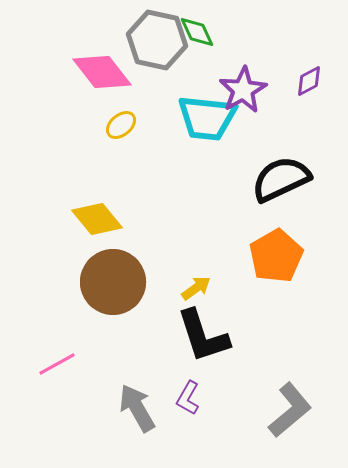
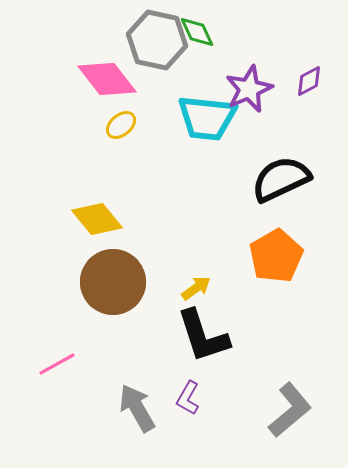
pink diamond: moved 5 px right, 7 px down
purple star: moved 6 px right, 1 px up; rotated 6 degrees clockwise
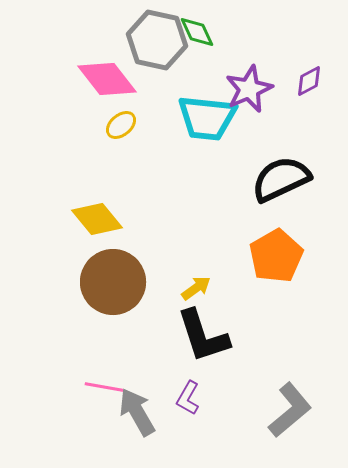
pink line: moved 47 px right, 23 px down; rotated 39 degrees clockwise
gray arrow: moved 4 px down
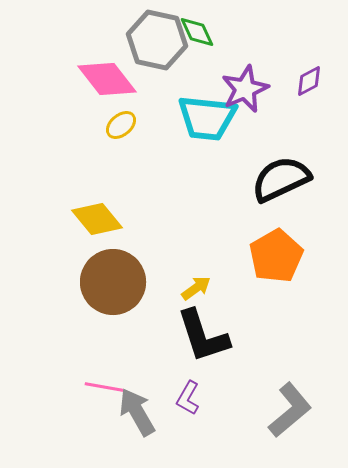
purple star: moved 4 px left
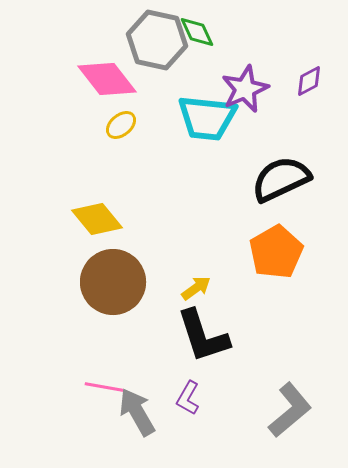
orange pentagon: moved 4 px up
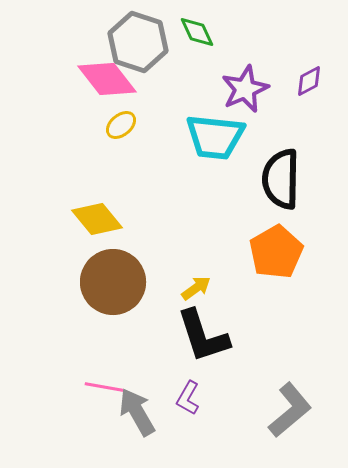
gray hexagon: moved 19 px left, 2 px down; rotated 6 degrees clockwise
cyan trapezoid: moved 8 px right, 19 px down
black semicircle: rotated 64 degrees counterclockwise
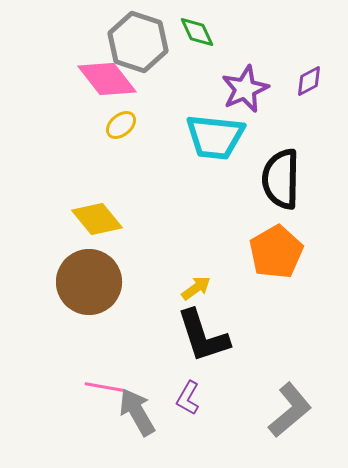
brown circle: moved 24 px left
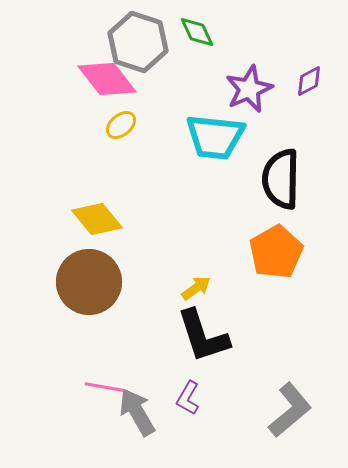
purple star: moved 4 px right
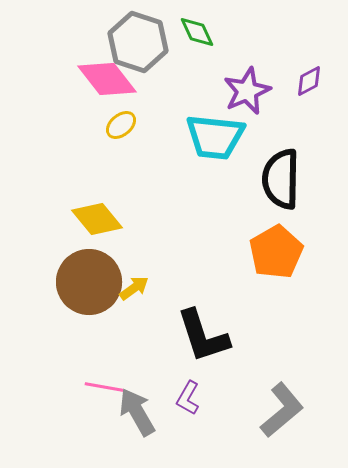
purple star: moved 2 px left, 2 px down
yellow arrow: moved 62 px left
gray L-shape: moved 8 px left
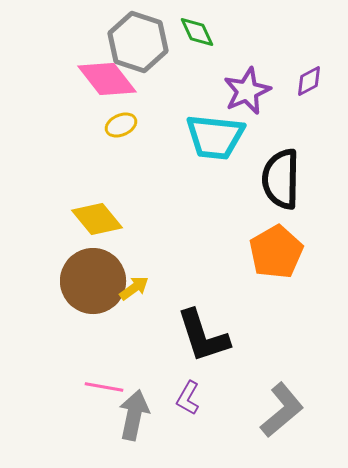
yellow ellipse: rotated 16 degrees clockwise
brown circle: moved 4 px right, 1 px up
gray arrow: moved 3 px left, 3 px down; rotated 42 degrees clockwise
